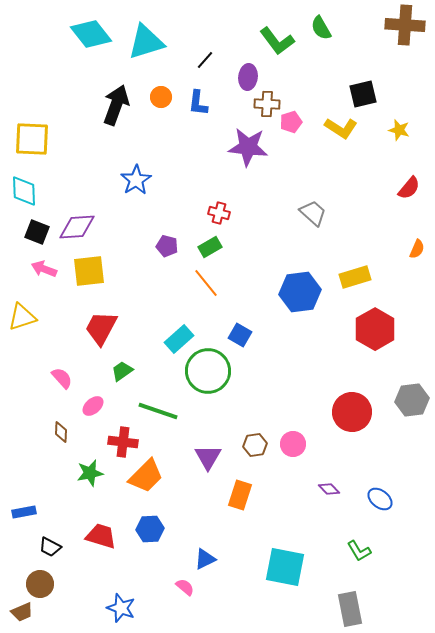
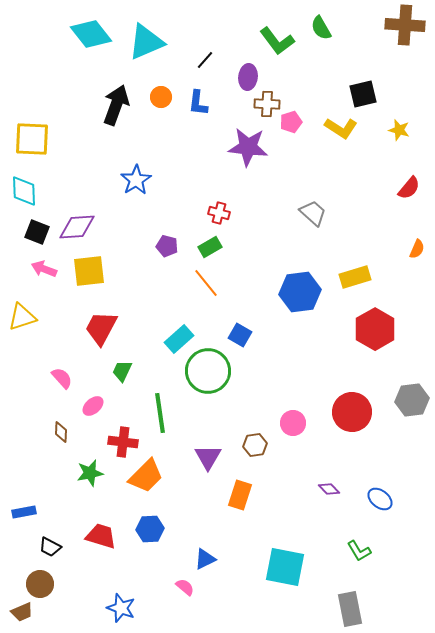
cyan triangle at (146, 42): rotated 6 degrees counterclockwise
green trapezoid at (122, 371): rotated 30 degrees counterclockwise
green line at (158, 411): moved 2 px right, 2 px down; rotated 63 degrees clockwise
pink circle at (293, 444): moved 21 px up
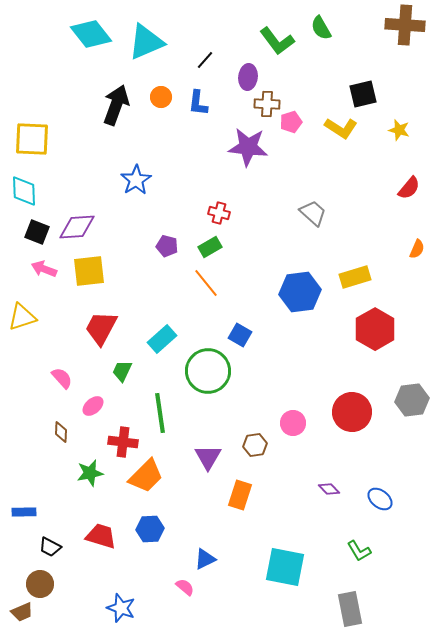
cyan rectangle at (179, 339): moved 17 px left
blue rectangle at (24, 512): rotated 10 degrees clockwise
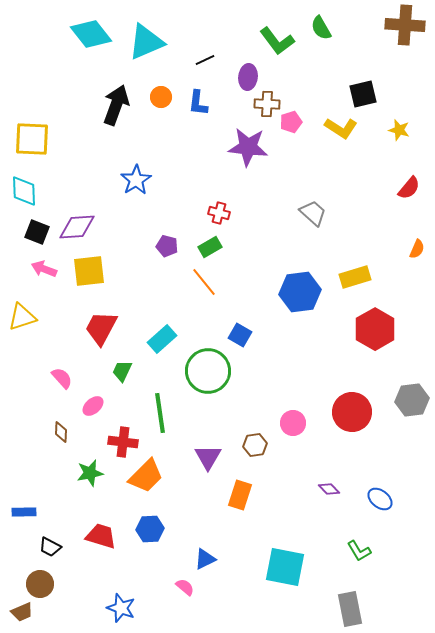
black line at (205, 60): rotated 24 degrees clockwise
orange line at (206, 283): moved 2 px left, 1 px up
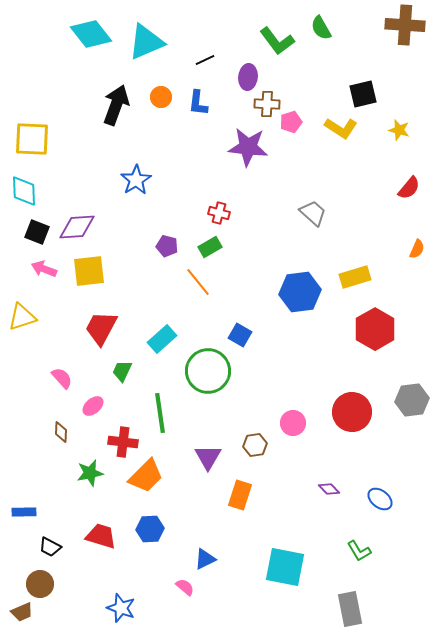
orange line at (204, 282): moved 6 px left
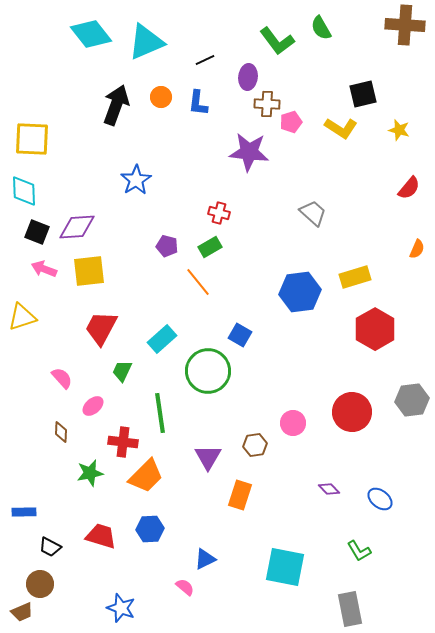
purple star at (248, 147): moved 1 px right, 5 px down
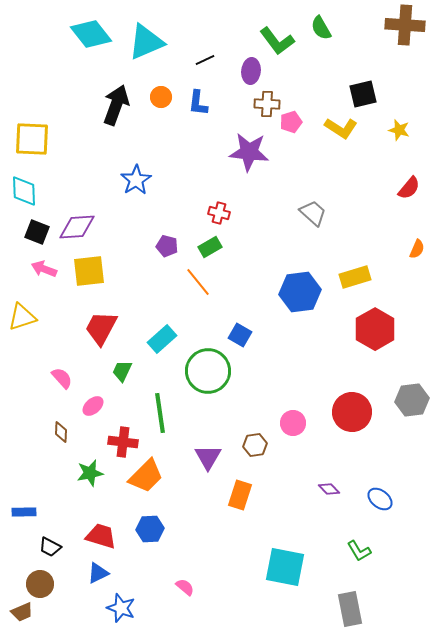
purple ellipse at (248, 77): moved 3 px right, 6 px up
blue triangle at (205, 559): moved 107 px left, 14 px down
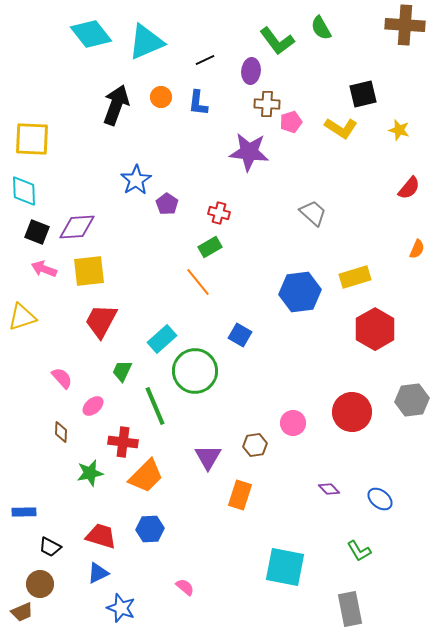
purple pentagon at (167, 246): moved 42 px up; rotated 20 degrees clockwise
red trapezoid at (101, 328): moved 7 px up
green circle at (208, 371): moved 13 px left
green line at (160, 413): moved 5 px left, 7 px up; rotated 15 degrees counterclockwise
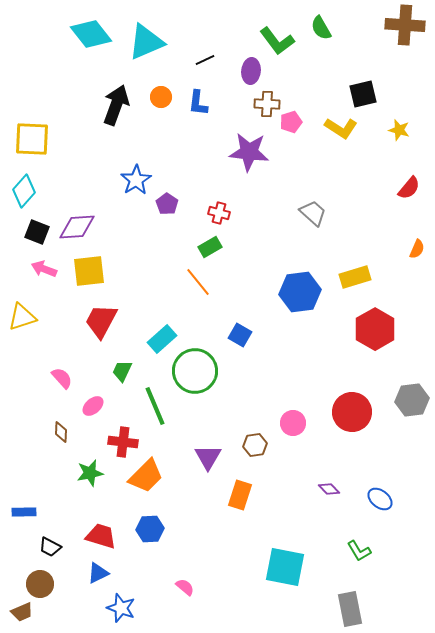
cyan diamond at (24, 191): rotated 44 degrees clockwise
